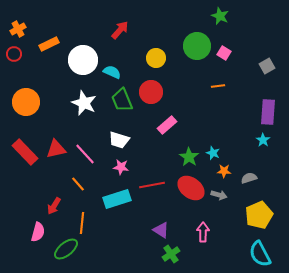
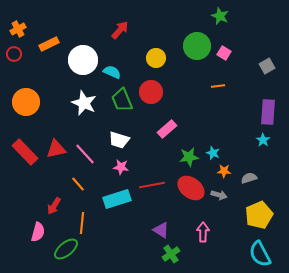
pink rectangle at (167, 125): moved 4 px down
green star at (189, 157): rotated 30 degrees clockwise
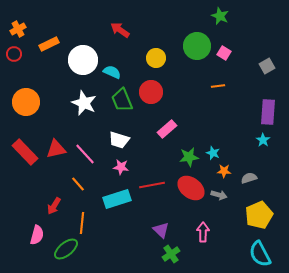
red arrow at (120, 30): rotated 96 degrees counterclockwise
purple triangle at (161, 230): rotated 12 degrees clockwise
pink semicircle at (38, 232): moved 1 px left, 3 px down
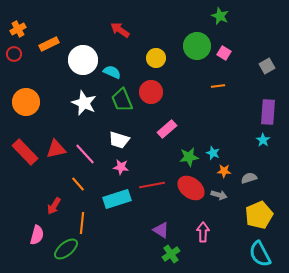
purple triangle at (161, 230): rotated 12 degrees counterclockwise
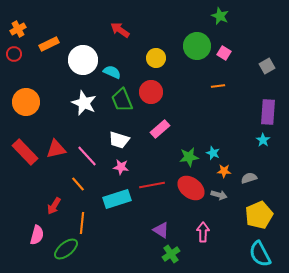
pink rectangle at (167, 129): moved 7 px left
pink line at (85, 154): moved 2 px right, 2 px down
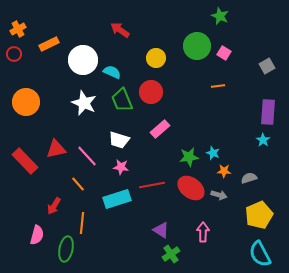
red rectangle at (25, 152): moved 9 px down
green ellipse at (66, 249): rotated 40 degrees counterclockwise
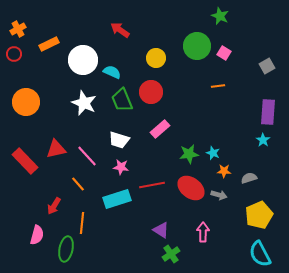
green star at (189, 157): moved 3 px up
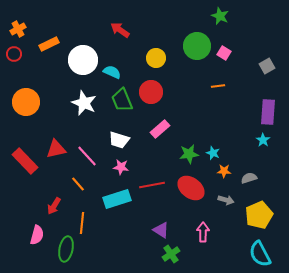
gray arrow at (219, 195): moved 7 px right, 5 px down
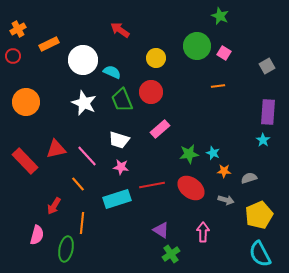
red circle at (14, 54): moved 1 px left, 2 px down
